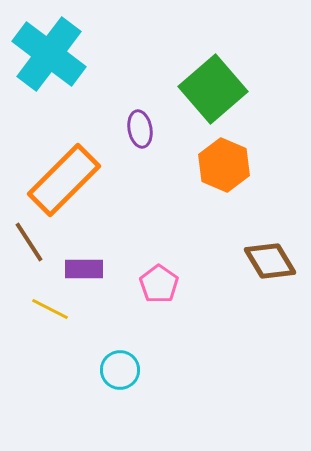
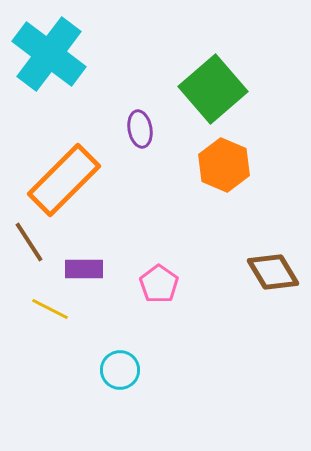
brown diamond: moved 3 px right, 11 px down
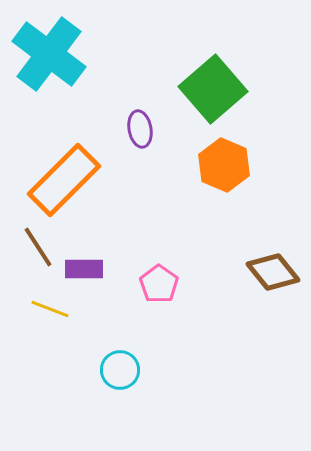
brown line: moved 9 px right, 5 px down
brown diamond: rotated 8 degrees counterclockwise
yellow line: rotated 6 degrees counterclockwise
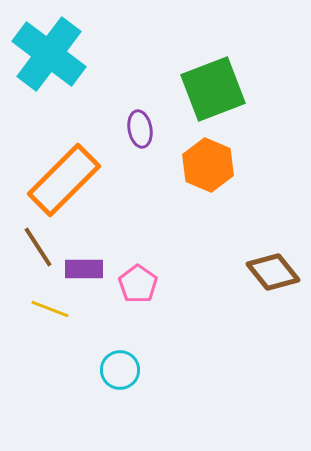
green square: rotated 20 degrees clockwise
orange hexagon: moved 16 px left
pink pentagon: moved 21 px left
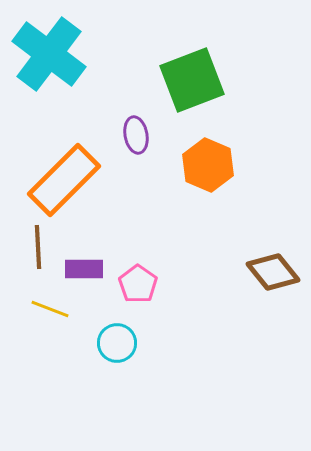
green square: moved 21 px left, 9 px up
purple ellipse: moved 4 px left, 6 px down
brown line: rotated 30 degrees clockwise
cyan circle: moved 3 px left, 27 px up
